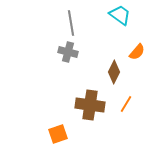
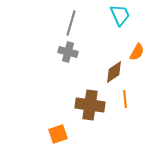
cyan trapezoid: rotated 30 degrees clockwise
gray line: rotated 25 degrees clockwise
orange semicircle: rotated 12 degrees counterclockwise
brown diamond: rotated 30 degrees clockwise
orange line: moved 1 px left, 5 px up; rotated 36 degrees counterclockwise
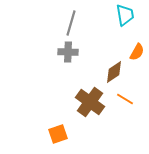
cyan trapezoid: moved 5 px right; rotated 15 degrees clockwise
gray cross: rotated 12 degrees counterclockwise
orange line: rotated 54 degrees counterclockwise
brown cross: moved 3 px up; rotated 28 degrees clockwise
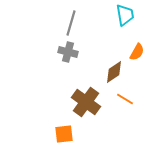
gray cross: rotated 12 degrees clockwise
brown cross: moved 4 px left
orange square: moved 6 px right; rotated 12 degrees clockwise
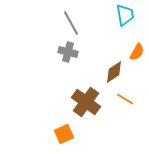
gray line: rotated 45 degrees counterclockwise
orange square: rotated 18 degrees counterclockwise
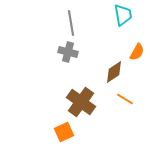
cyan trapezoid: moved 2 px left
gray line: rotated 20 degrees clockwise
brown cross: moved 5 px left
orange square: moved 2 px up
